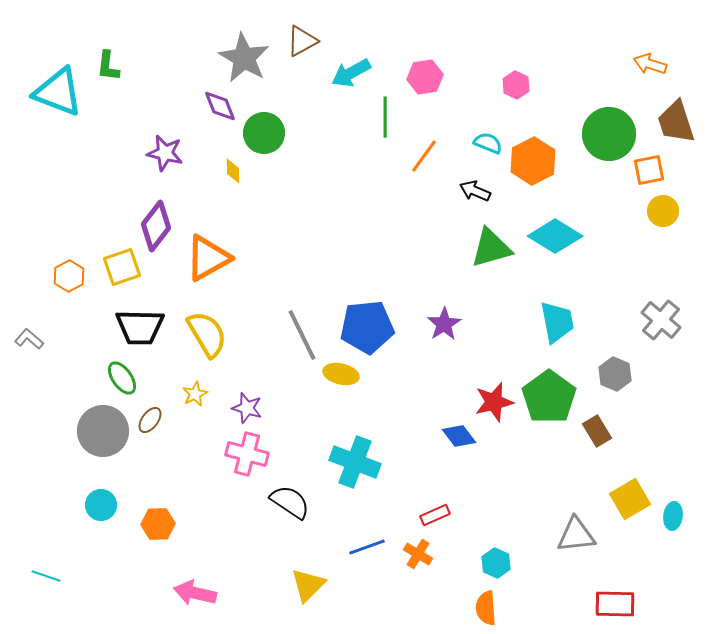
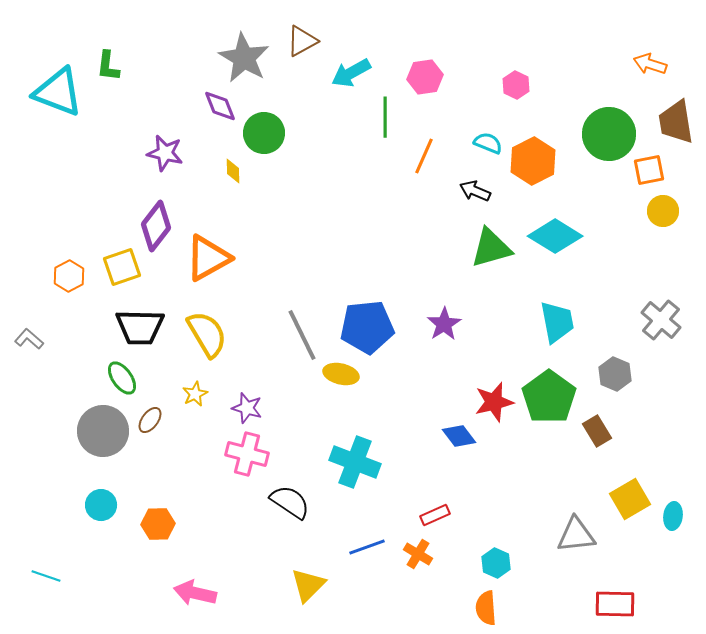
brown trapezoid at (676, 122): rotated 9 degrees clockwise
orange line at (424, 156): rotated 12 degrees counterclockwise
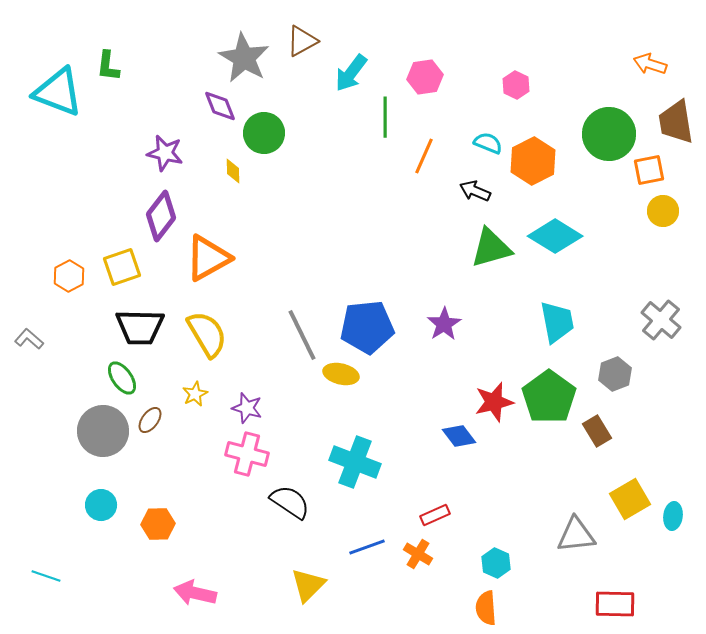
cyan arrow at (351, 73): rotated 24 degrees counterclockwise
purple diamond at (156, 226): moved 5 px right, 10 px up
gray hexagon at (615, 374): rotated 16 degrees clockwise
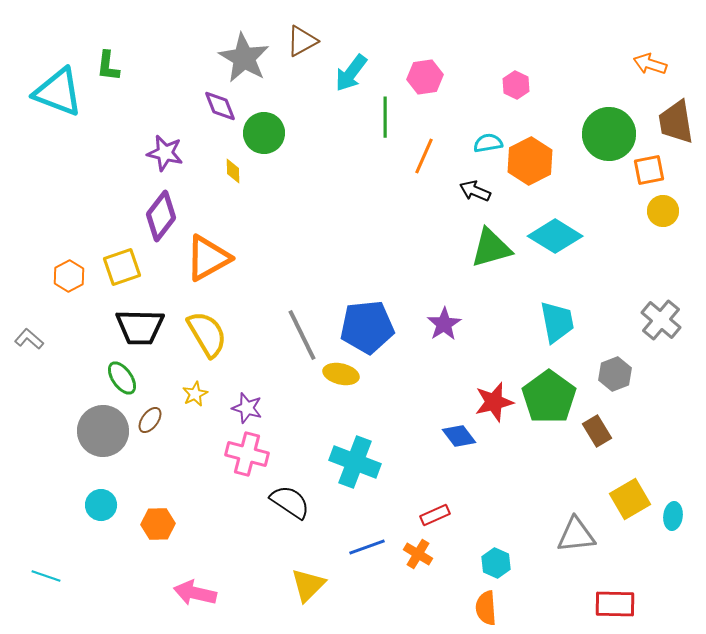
cyan semicircle at (488, 143): rotated 32 degrees counterclockwise
orange hexagon at (533, 161): moved 3 px left
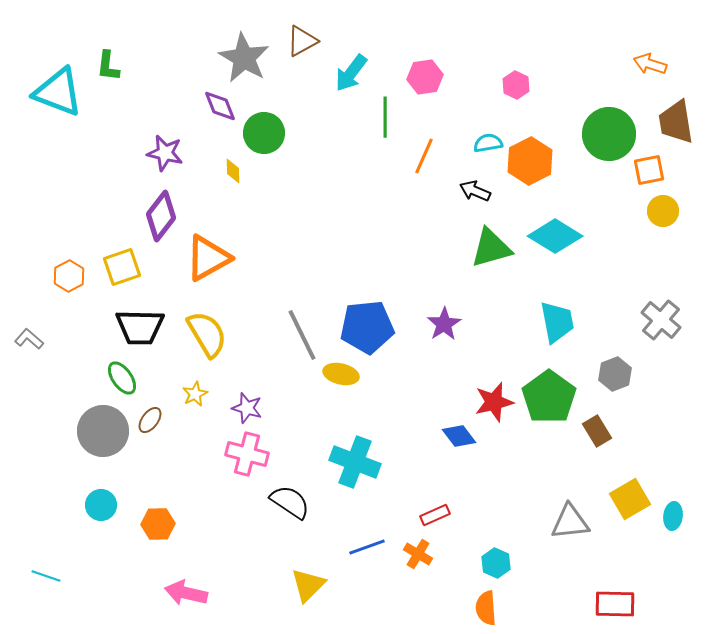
gray triangle at (576, 535): moved 6 px left, 13 px up
pink arrow at (195, 593): moved 9 px left
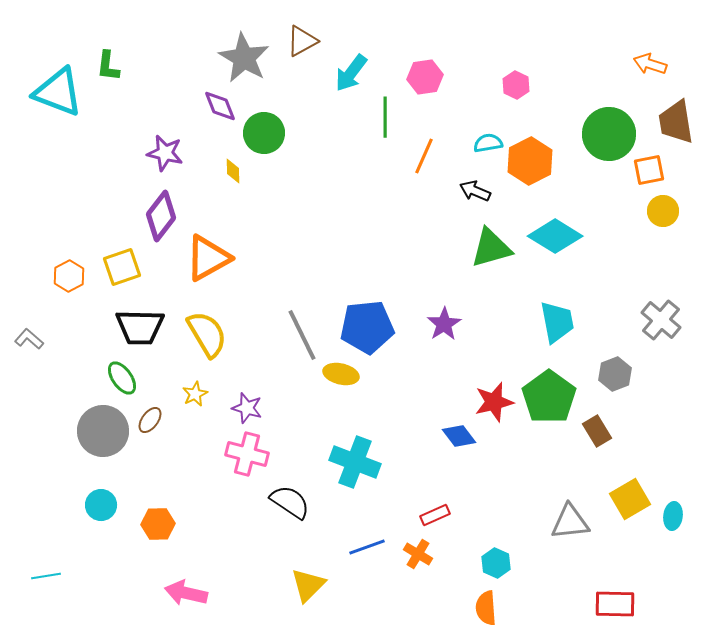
cyan line at (46, 576): rotated 28 degrees counterclockwise
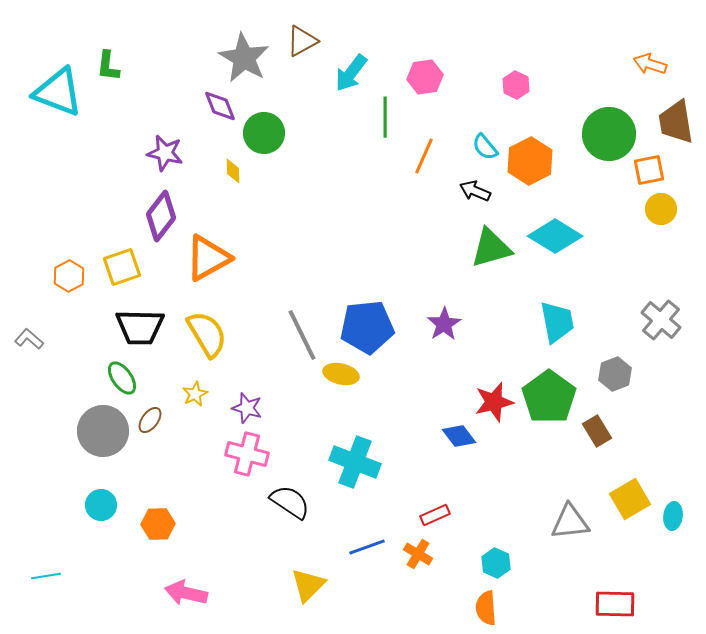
cyan semicircle at (488, 143): moved 3 px left, 4 px down; rotated 120 degrees counterclockwise
yellow circle at (663, 211): moved 2 px left, 2 px up
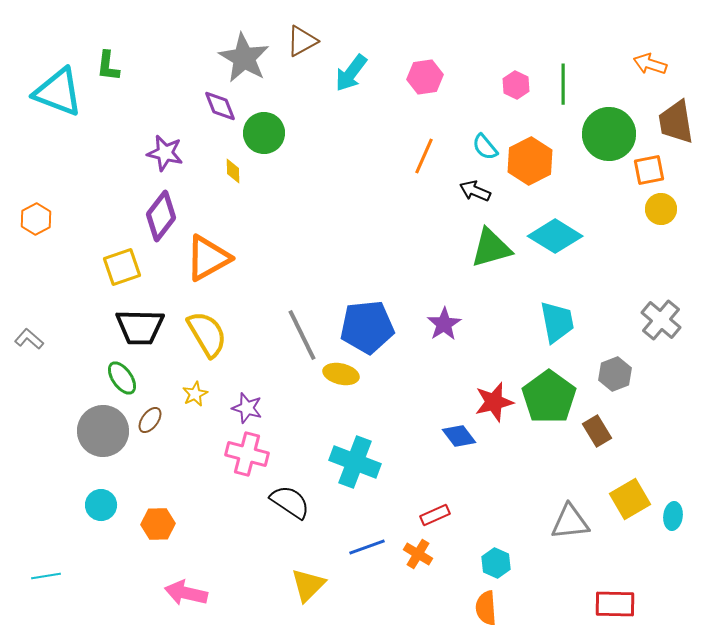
green line at (385, 117): moved 178 px right, 33 px up
orange hexagon at (69, 276): moved 33 px left, 57 px up
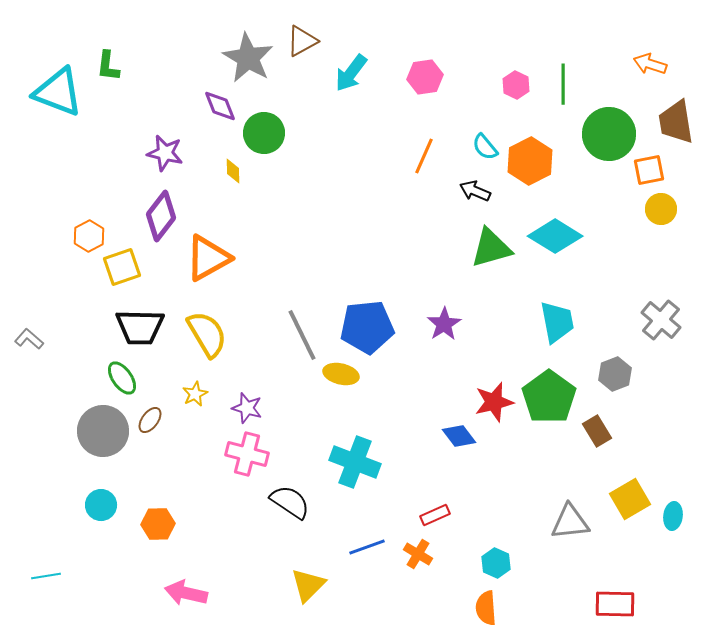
gray star at (244, 58): moved 4 px right
orange hexagon at (36, 219): moved 53 px right, 17 px down
